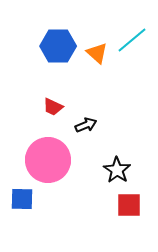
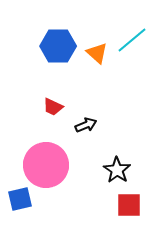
pink circle: moved 2 px left, 5 px down
blue square: moved 2 px left; rotated 15 degrees counterclockwise
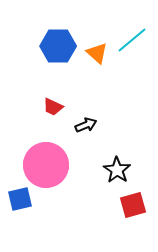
red square: moved 4 px right; rotated 16 degrees counterclockwise
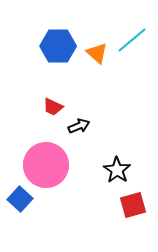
black arrow: moved 7 px left, 1 px down
blue square: rotated 35 degrees counterclockwise
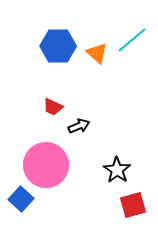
blue square: moved 1 px right
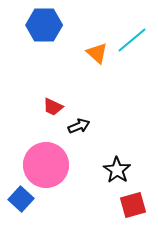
blue hexagon: moved 14 px left, 21 px up
